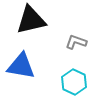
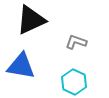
black triangle: rotated 12 degrees counterclockwise
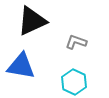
black triangle: moved 1 px right, 1 px down
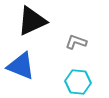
blue triangle: rotated 12 degrees clockwise
cyan hexagon: moved 4 px right; rotated 20 degrees counterclockwise
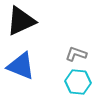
black triangle: moved 11 px left
gray L-shape: moved 12 px down
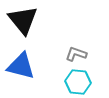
black triangle: moved 2 px right, 1 px up; rotated 44 degrees counterclockwise
blue triangle: rotated 8 degrees counterclockwise
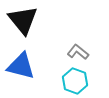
gray L-shape: moved 2 px right, 2 px up; rotated 20 degrees clockwise
cyan hexagon: moved 3 px left, 1 px up; rotated 15 degrees clockwise
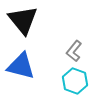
gray L-shape: moved 4 px left, 1 px up; rotated 90 degrees counterclockwise
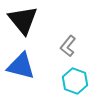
gray L-shape: moved 6 px left, 5 px up
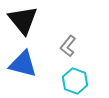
blue triangle: moved 2 px right, 2 px up
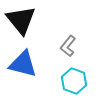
black triangle: moved 2 px left
cyan hexagon: moved 1 px left
